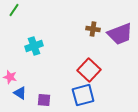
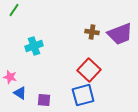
brown cross: moved 1 px left, 3 px down
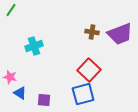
green line: moved 3 px left
blue square: moved 1 px up
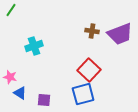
brown cross: moved 1 px up
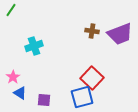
red square: moved 3 px right, 8 px down
pink star: moved 3 px right; rotated 24 degrees clockwise
blue square: moved 1 px left, 3 px down
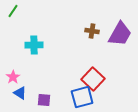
green line: moved 2 px right, 1 px down
purple trapezoid: rotated 40 degrees counterclockwise
cyan cross: moved 1 px up; rotated 18 degrees clockwise
red square: moved 1 px right, 1 px down
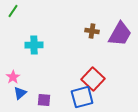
blue triangle: rotated 48 degrees clockwise
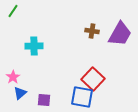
cyan cross: moved 1 px down
blue square: rotated 25 degrees clockwise
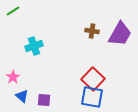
green line: rotated 24 degrees clockwise
cyan cross: rotated 18 degrees counterclockwise
blue triangle: moved 2 px right, 3 px down; rotated 40 degrees counterclockwise
blue square: moved 10 px right
